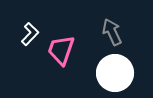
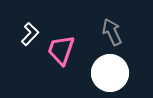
white circle: moved 5 px left
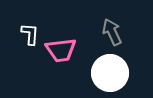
white L-shape: rotated 40 degrees counterclockwise
pink trapezoid: rotated 116 degrees counterclockwise
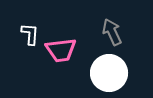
white circle: moved 1 px left
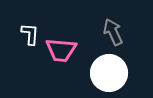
gray arrow: moved 1 px right
pink trapezoid: rotated 12 degrees clockwise
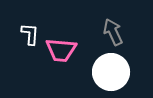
white circle: moved 2 px right, 1 px up
